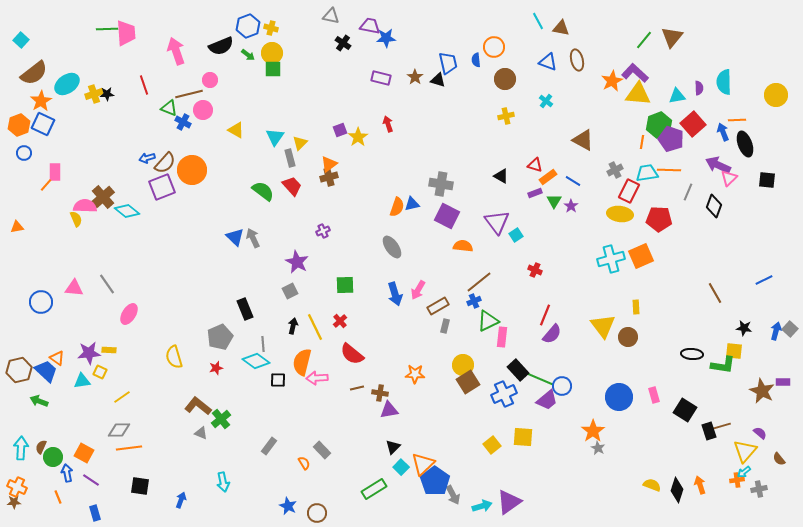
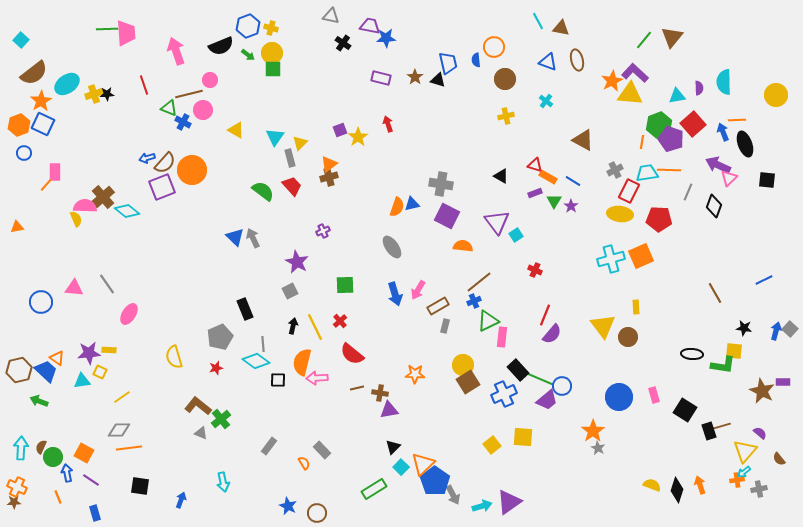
yellow triangle at (638, 94): moved 8 px left
orange rectangle at (548, 177): rotated 66 degrees clockwise
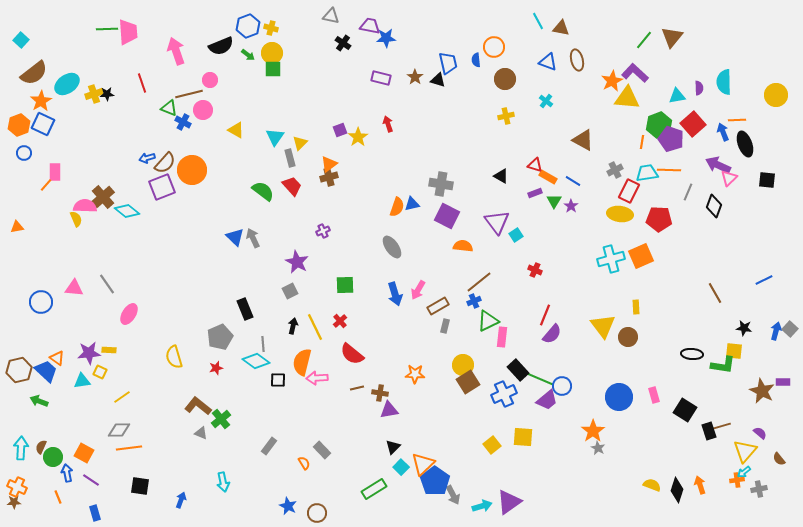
pink trapezoid at (126, 33): moved 2 px right, 1 px up
red line at (144, 85): moved 2 px left, 2 px up
yellow triangle at (630, 94): moved 3 px left, 4 px down
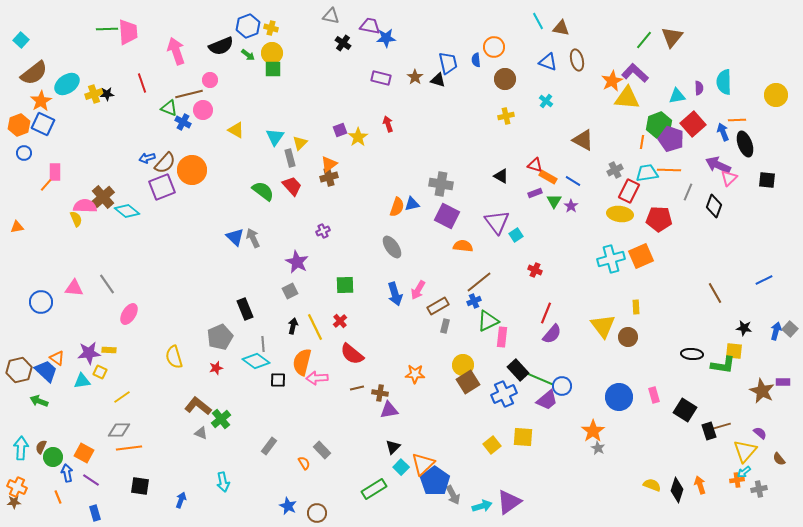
red line at (545, 315): moved 1 px right, 2 px up
